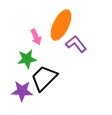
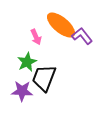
orange ellipse: rotated 76 degrees counterclockwise
purple L-shape: moved 6 px right, 8 px up
green star: moved 3 px down; rotated 18 degrees counterclockwise
black trapezoid: rotated 24 degrees counterclockwise
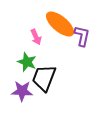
orange ellipse: moved 1 px left, 1 px up
purple L-shape: rotated 50 degrees clockwise
green star: rotated 24 degrees counterclockwise
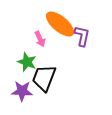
pink arrow: moved 4 px right, 2 px down
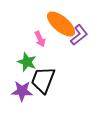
orange ellipse: moved 1 px right
purple L-shape: moved 3 px left, 1 px up; rotated 40 degrees clockwise
black trapezoid: moved 1 px left, 2 px down
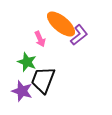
purple star: rotated 15 degrees clockwise
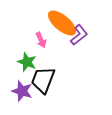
orange ellipse: moved 1 px right, 1 px up
pink arrow: moved 1 px right, 1 px down
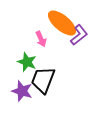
pink arrow: moved 1 px up
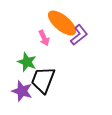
pink arrow: moved 3 px right, 1 px up
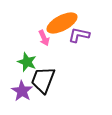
orange ellipse: rotated 68 degrees counterclockwise
purple L-shape: rotated 130 degrees counterclockwise
purple star: rotated 15 degrees clockwise
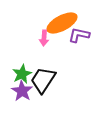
pink arrow: rotated 28 degrees clockwise
green star: moved 5 px left, 12 px down; rotated 24 degrees clockwise
black trapezoid: rotated 12 degrees clockwise
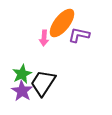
orange ellipse: rotated 24 degrees counterclockwise
black trapezoid: moved 3 px down
